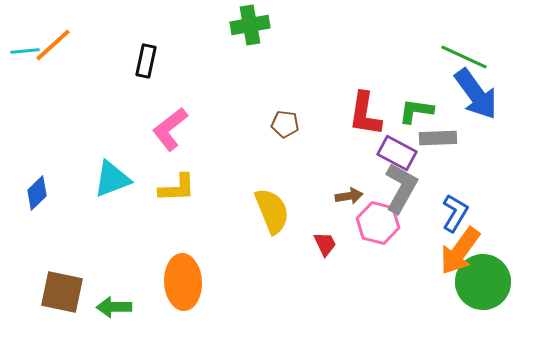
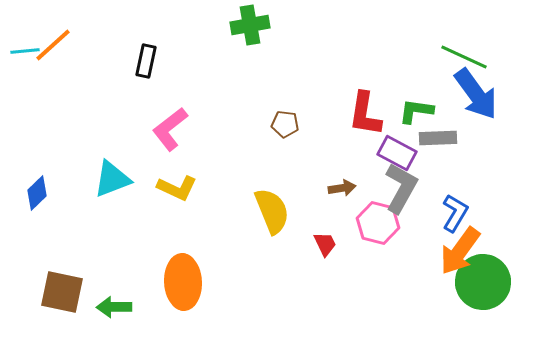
yellow L-shape: rotated 27 degrees clockwise
brown arrow: moved 7 px left, 8 px up
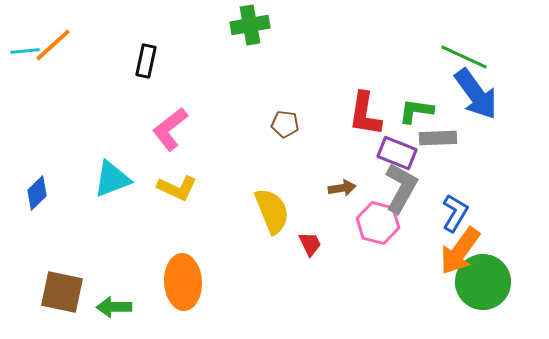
purple rectangle: rotated 6 degrees counterclockwise
red trapezoid: moved 15 px left
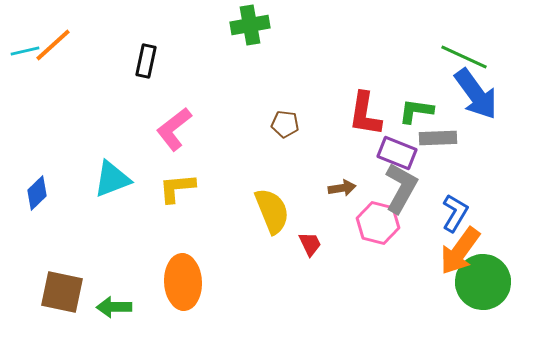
cyan line: rotated 8 degrees counterclockwise
pink L-shape: moved 4 px right
yellow L-shape: rotated 150 degrees clockwise
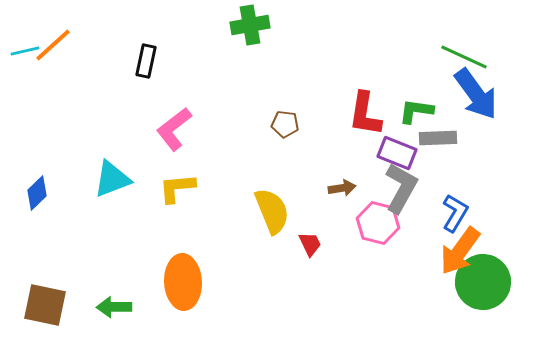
brown square: moved 17 px left, 13 px down
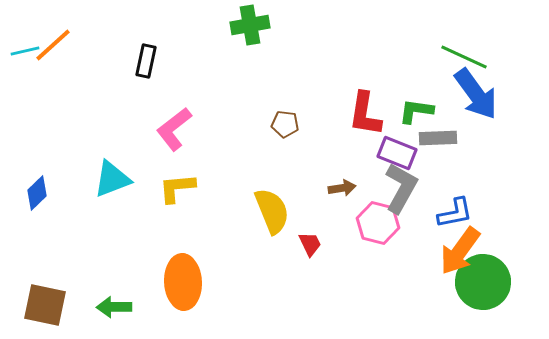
blue L-shape: rotated 48 degrees clockwise
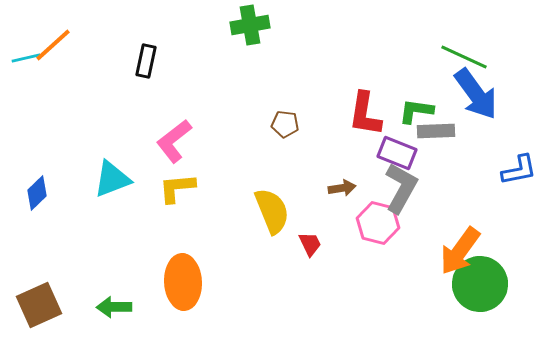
cyan line: moved 1 px right, 7 px down
pink L-shape: moved 12 px down
gray rectangle: moved 2 px left, 7 px up
blue L-shape: moved 64 px right, 43 px up
green circle: moved 3 px left, 2 px down
brown square: moved 6 px left; rotated 36 degrees counterclockwise
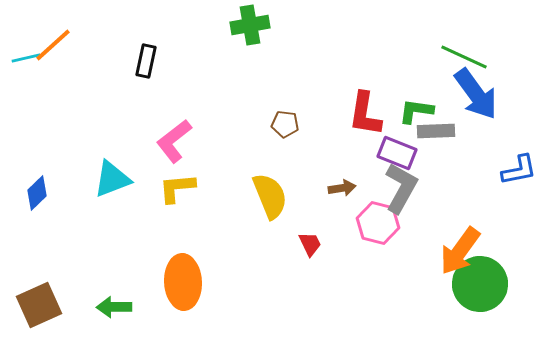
yellow semicircle: moved 2 px left, 15 px up
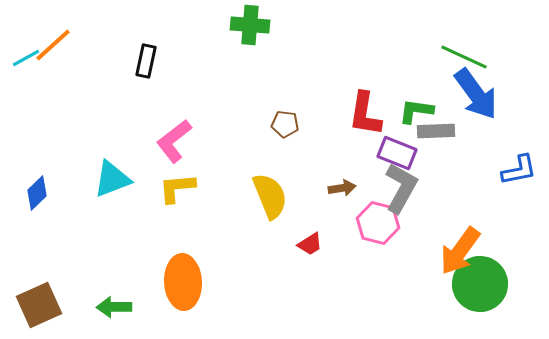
green cross: rotated 15 degrees clockwise
cyan line: rotated 16 degrees counterclockwise
red trapezoid: rotated 84 degrees clockwise
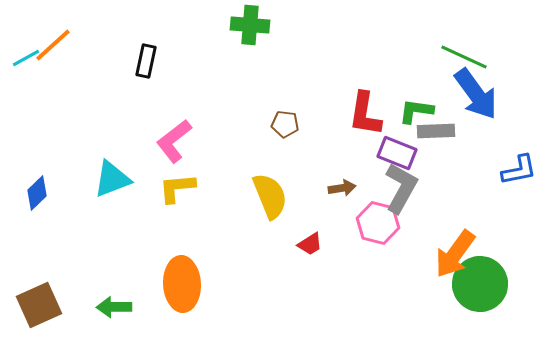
orange arrow: moved 5 px left, 3 px down
orange ellipse: moved 1 px left, 2 px down
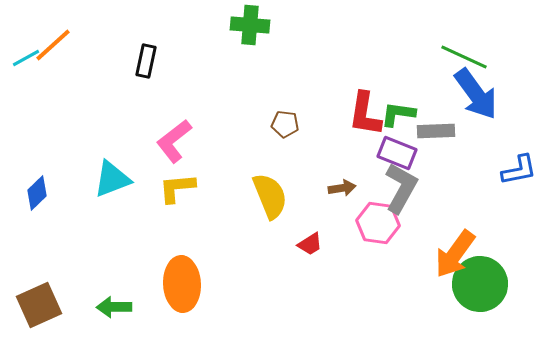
green L-shape: moved 18 px left, 3 px down
pink hexagon: rotated 6 degrees counterclockwise
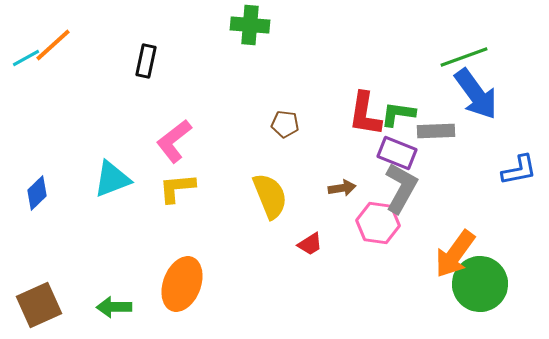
green line: rotated 45 degrees counterclockwise
orange ellipse: rotated 24 degrees clockwise
